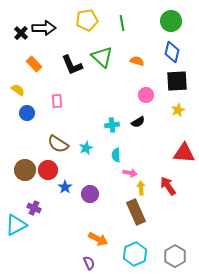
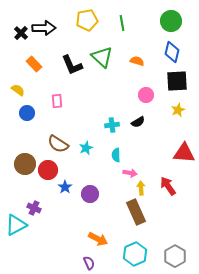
brown circle: moved 6 px up
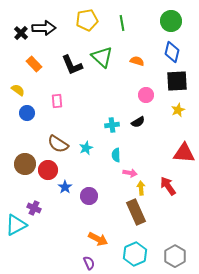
purple circle: moved 1 px left, 2 px down
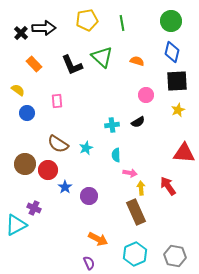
gray hexagon: rotated 20 degrees counterclockwise
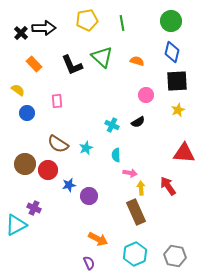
cyan cross: rotated 32 degrees clockwise
blue star: moved 4 px right, 2 px up; rotated 24 degrees clockwise
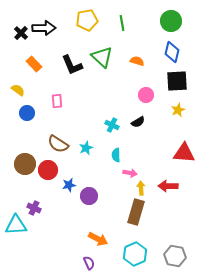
red arrow: rotated 54 degrees counterclockwise
brown rectangle: rotated 40 degrees clockwise
cyan triangle: rotated 25 degrees clockwise
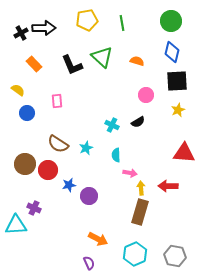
black cross: rotated 16 degrees clockwise
brown rectangle: moved 4 px right
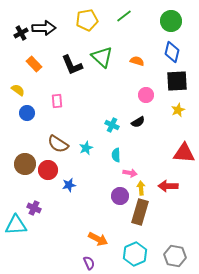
green line: moved 2 px right, 7 px up; rotated 63 degrees clockwise
purple circle: moved 31 px right
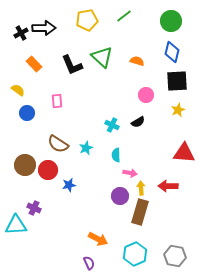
brown circle: moved 1 px down
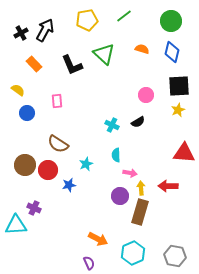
black arrow: moved 1 px right, 2 px down; rotated 60 degrees counterclockwise
green triangle: moved 2 px right, 3 px up
orange semicircle: moved 5 px right, 12 px up
black square: moved 2 px right, 5 px down
cyan star: moved 16 px down
cyan hexagon: moved 2 px left, 1 px up
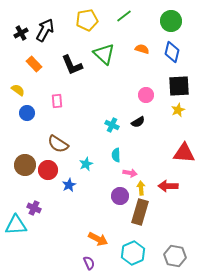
blue star: rotated 16 degrees counterclockwise
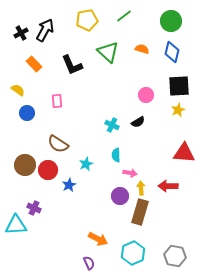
green triangle: moved 4 px right, 2 px up
